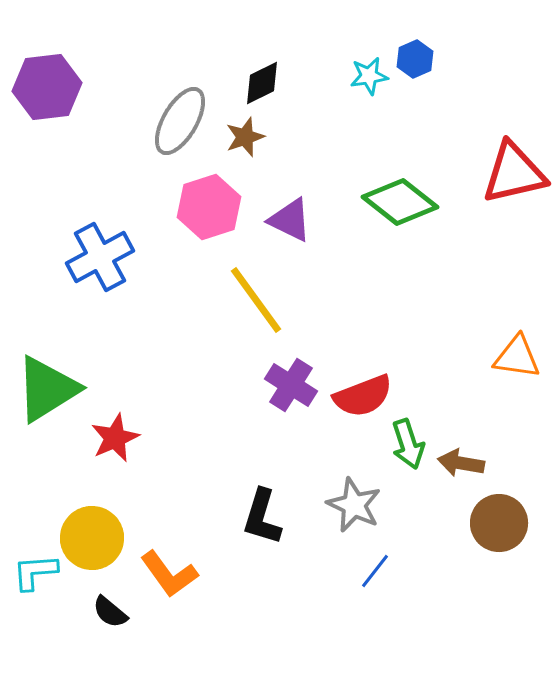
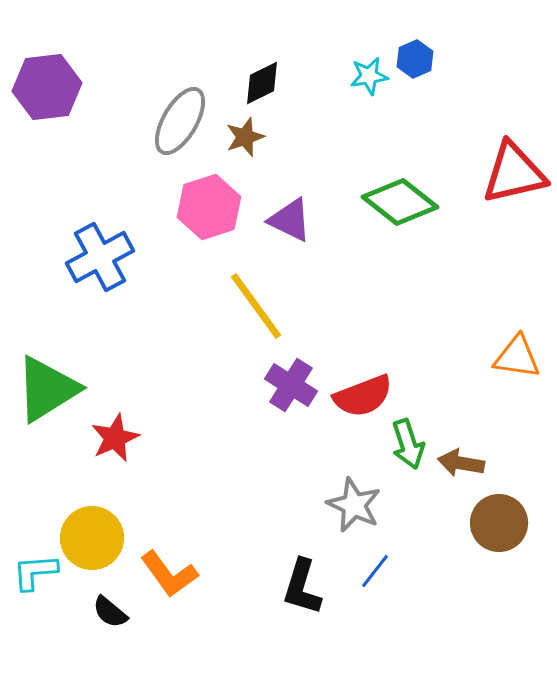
yellow line: moved 6 px down
black L-shape: moved 40 px right, 70 px down
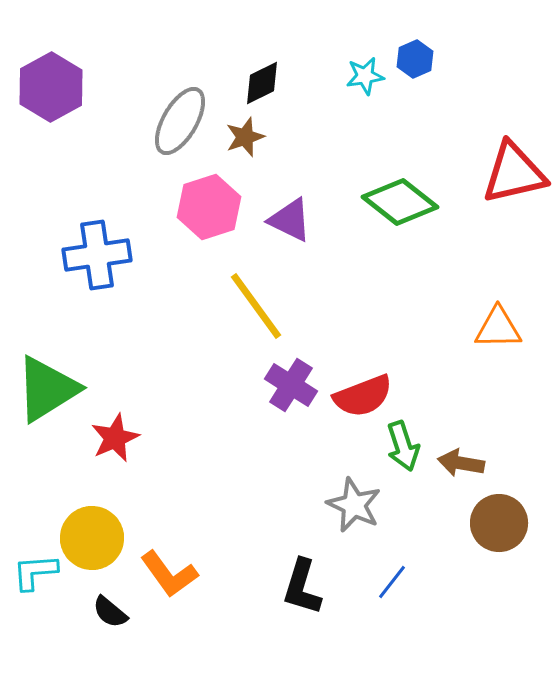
cyan star: moved 4 px left
purple hexagon: moved 4 px right; rotated 22 degrees counterclockwise
blue cross: moved 3 px left, 2 px up; rotated 20 degrees clockwise
orange triangle: moved 19 px left, 29 px up; rotated 9 degrees counterclockwise
green arrow: moved 5 px left, 2 px down
blue line: moved 17 px right, 11 px down
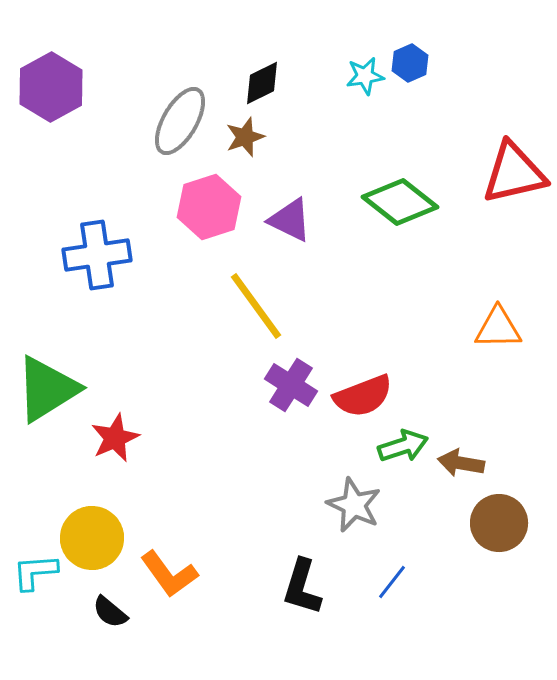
blue hexagon: moved 5 px left, 4 px down
green arrow: rotated 90 degrees counterclockwise
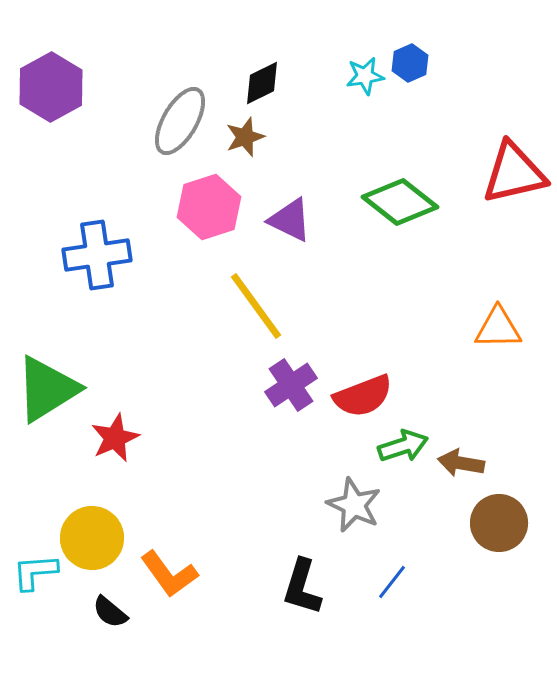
purple cross: rotated 24 degrees clockwise
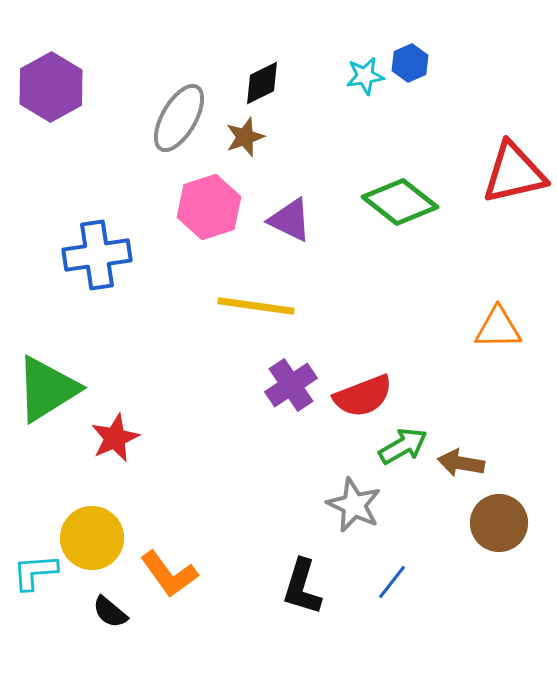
gray ellipse: moved 1 px left, 3 px up
yellow line: rotated 46 degrees counterclockwise
green arrow: rotated 12 degrees counterclockwise
